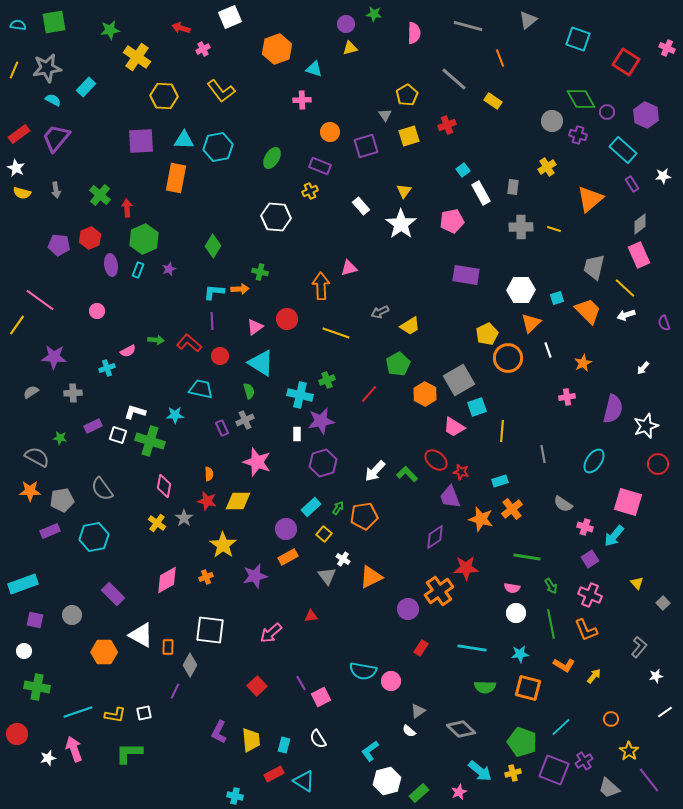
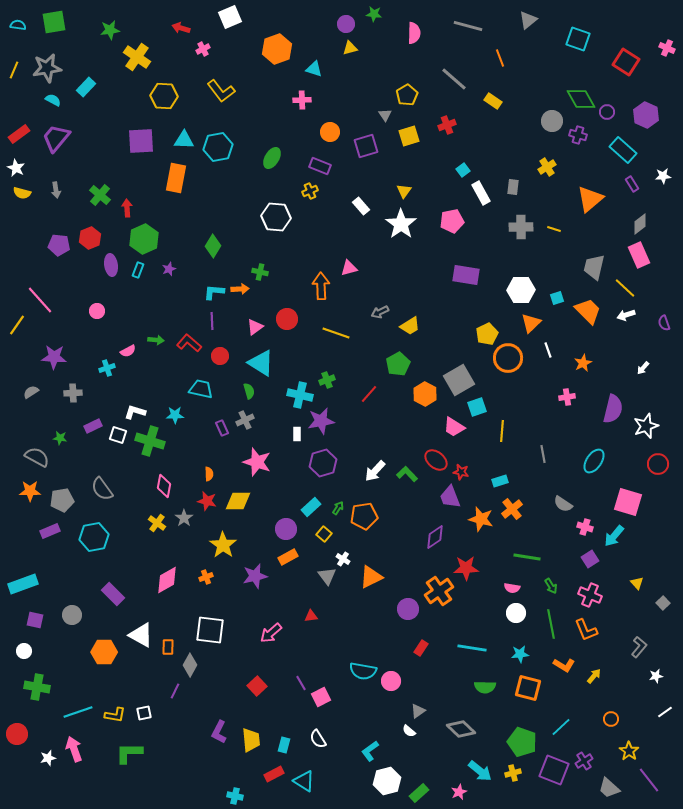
pink line at (40, 300): rotated 12 degrees clockwise
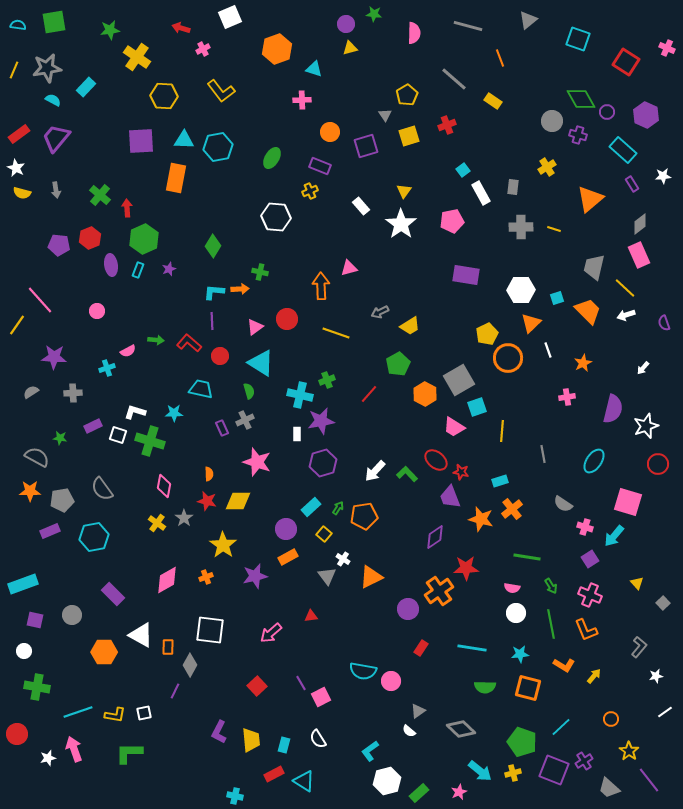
cyan star at (175, 415): moved 1 px left, 2 px up
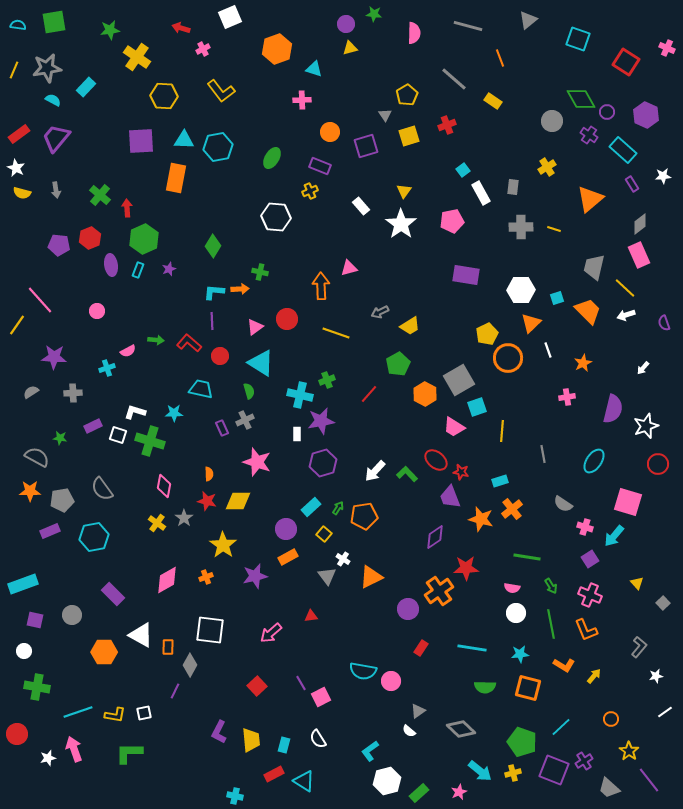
purple cross at (578, 135): moved 11 px right; rotated 18 degrees clockwise
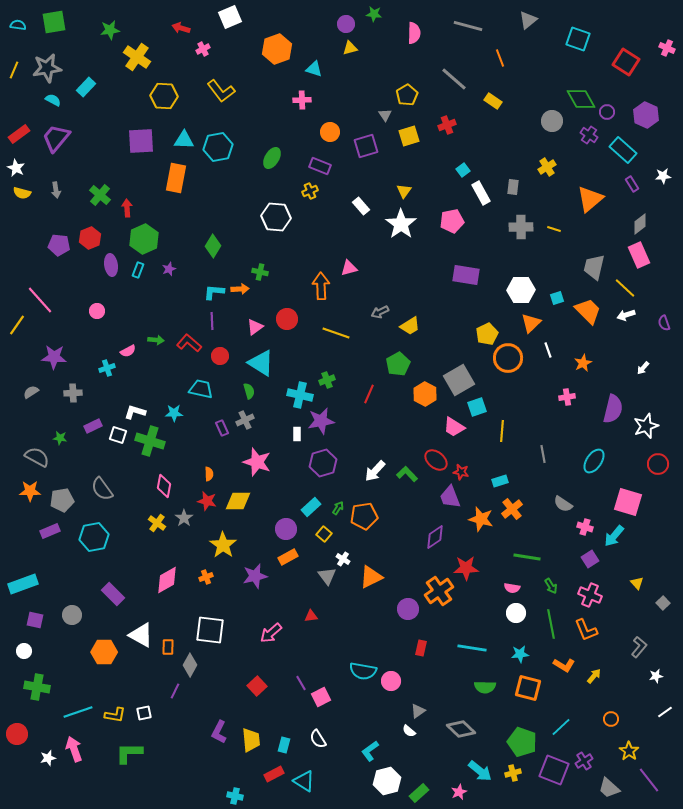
red line at (369, 394): rotated 18 degrees counterclockwise
red rectangle at (421, 648): rotated 21 degrees counterclockwise
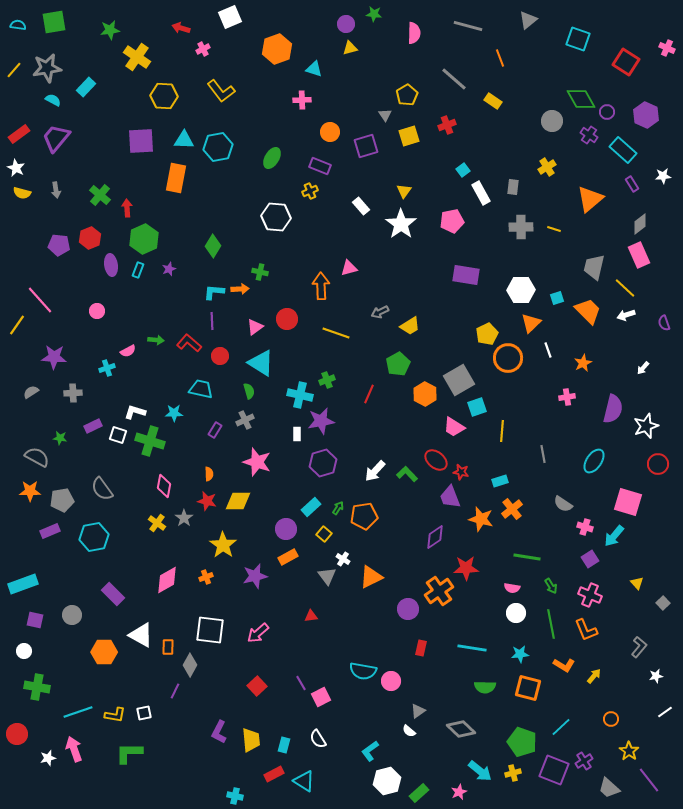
yellow line at (14, 70): rotated 18 degrees clockwise
purple rectangle at (222, 428): moved 7 px left, 2 px down; rotated 56 degrees clockwise
pink arrow at (271, 633): moved 13 px left
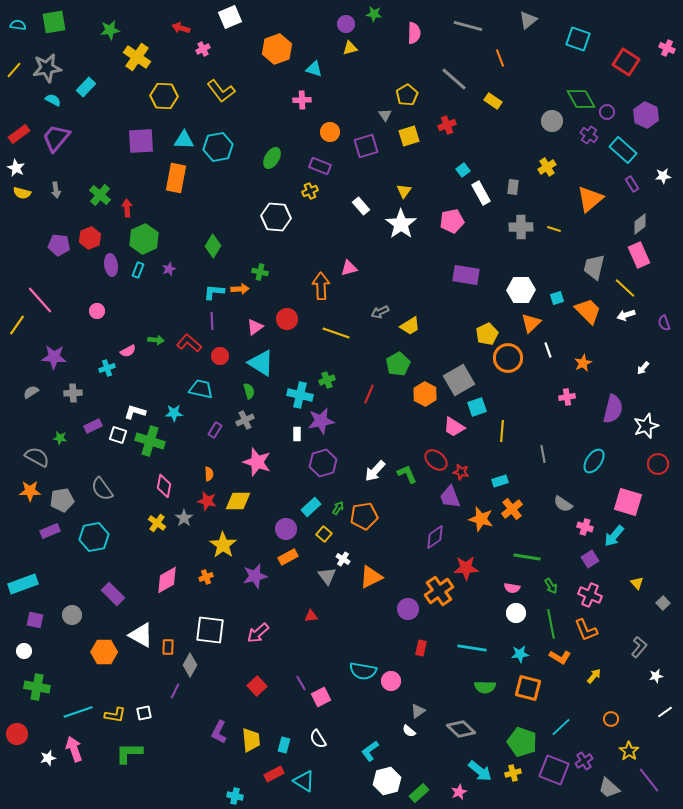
green L-shape at (407, 474): rotated 20 degrees clockwise
orange L-shape at (564, 665): moved 4 px left, 8 px up
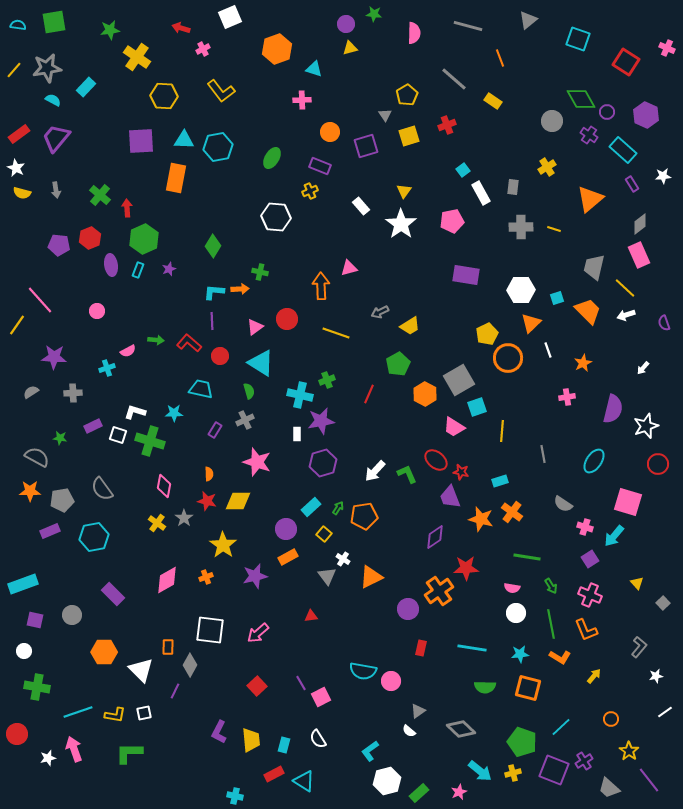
orange cross at (512, 509): moved 3 px down; rotated 15 degrees counterclockwise
white triangle at (141, 635): moved 35 px down; rotated 16 degrees clockwise
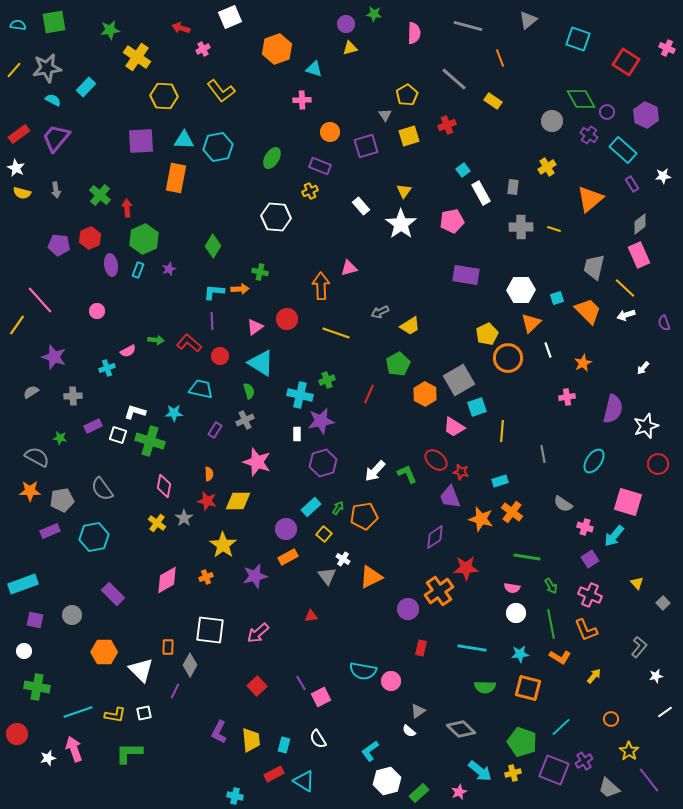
purple star at (54, 357): rotated 15 degrees clockwise
gray cross at (73, 393): moved 3 px down
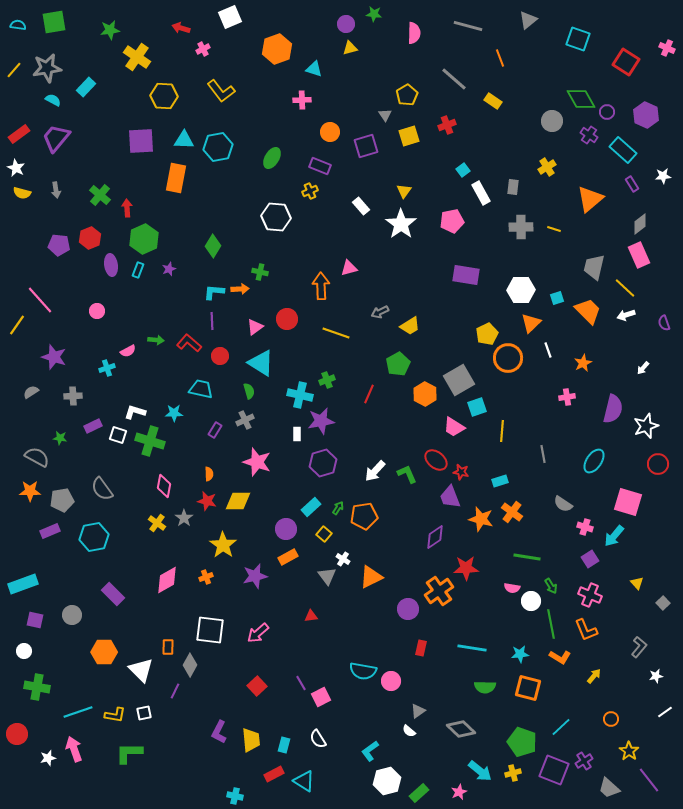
white circle at (516, 613): moved 15 px right, 12 px up
